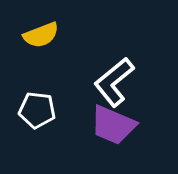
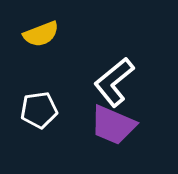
yellow semicircle: moved 1 px up
white pentagon: moved 2 px right; rotated 15 degrees counterclockwise
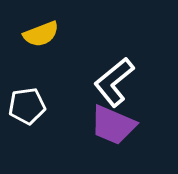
white pentagon: moved 12 px left, 4 px up
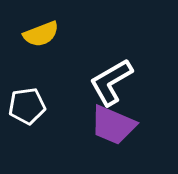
white L-shape: moved 3 px left; rotated 9 degrees clockwise
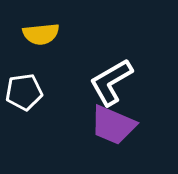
yellow semicircle: rotated 15 degrees clockwise
white pentagon: moved 3 px left, 14 px up
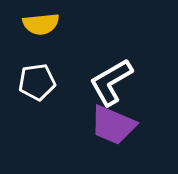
yellow semicircle: moved 10 px up
white pentagon: moved 13 px right, 10 px up
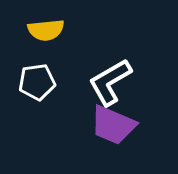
yellow semicircle: moved 5 px right, 6 px down
white L-shape: moved 1 px left
